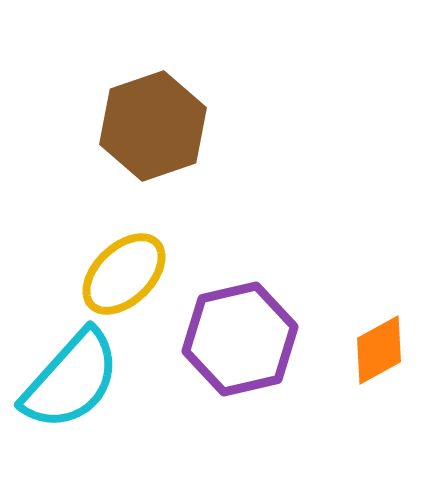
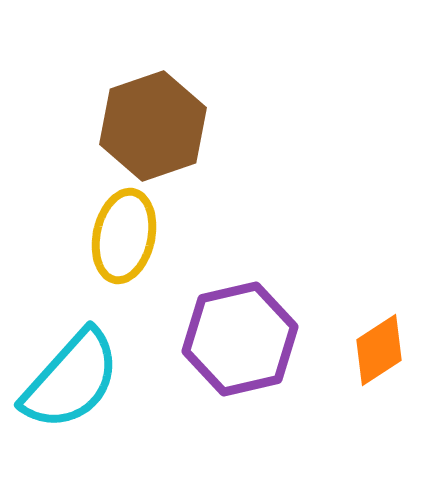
yellow ellipse: moved 38 px up; rotated 34 degrees counterclockwise
orange diamond: rotated 4 degrees counterclockwise
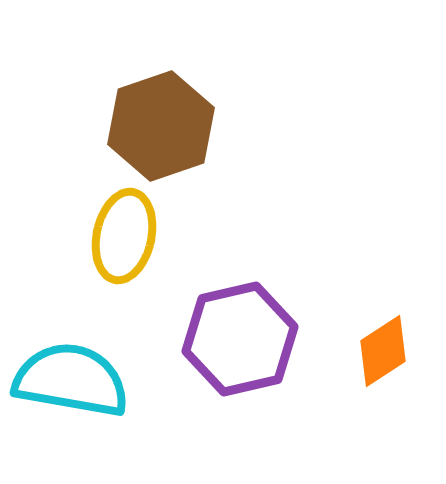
brown hexagon: moved 8 px right
orange diamond: moved 4 px right, 1 px down
cyan semicircle: rotated 122 degrees counterclockwise
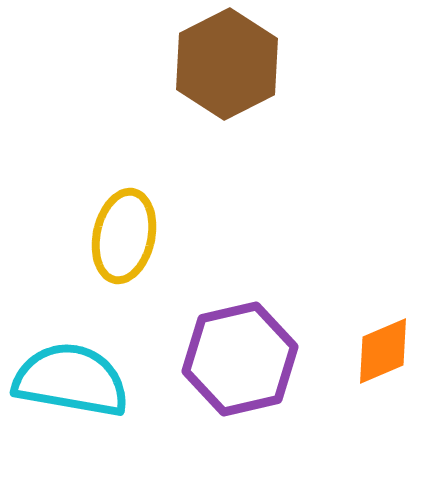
brown hexagon: moved 66 px right, 62 px up; rotated 8 degrees counterclockwise
purple hexagon: moved 20 px down
orange diamond: rotated 10 degrees clockwise
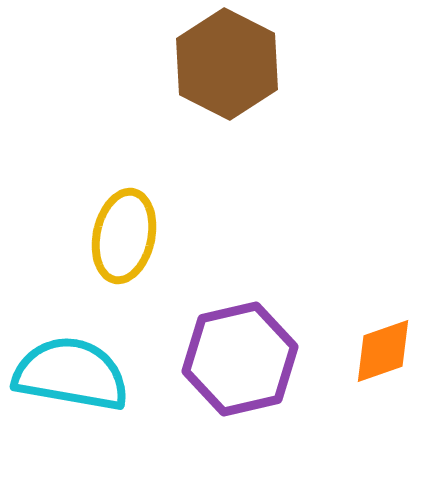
brown hexagon: rotated 6 degrees counterclockwise
orange diamond: rotated 4 degrees clockwise
cyan semicircle: moved 6 px up
